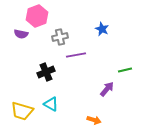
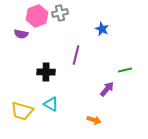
gray cross: moved 24 px up
purple line: rotated 66 degrees counterclockwise
black cross: rotated 24 degrees clockwise
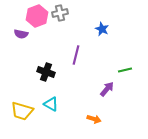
black cross: rotated 18 degrees clockwise
orange arrow: moved 1 px up
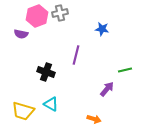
blue star: rotated 16 degrees counterclockwise
yellow trapezoid: moved 1 px right
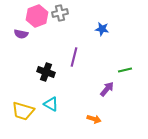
purple line: moved 2 px left, 2 px down
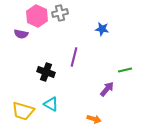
pink hexagon: rotated 15 degrees counterclockwise
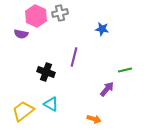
pink hexagon: moved 1 px left
yellow trapezoid: rotated 125 degrees clockwise
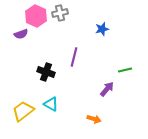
blue star: rotated 24 degrees counterclockwise
purple semicircle: rotated 32 degrees counterclockwise
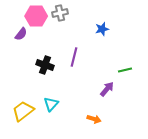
pink hexagon: rotated 25 degrees counterclockwise
purple semicircle: rotated 32 degrees counterclockwise
black cross: moved 1 px left, 7 px up
cyan triangle: rotated 42 degrees clockwise
